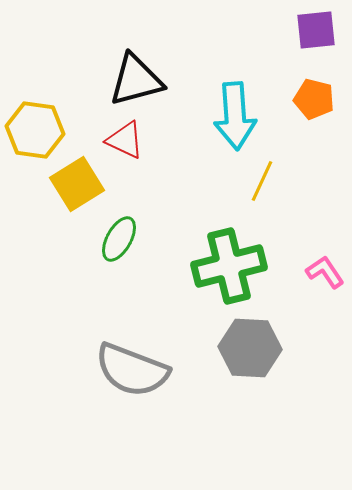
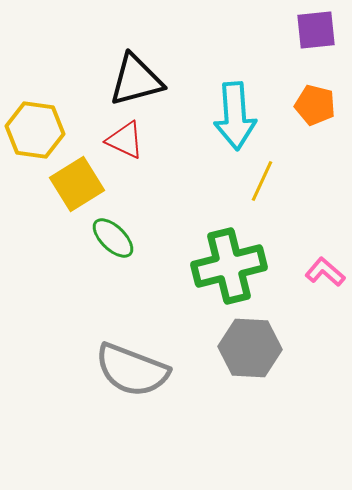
orange pentagon: moved 1 px right, 6 px down
green ellipse: moved 6 px left, 1 px up; rotated 75 degrees counterclockwise
pink L-shape: rotated 15 degrees counterclockwise
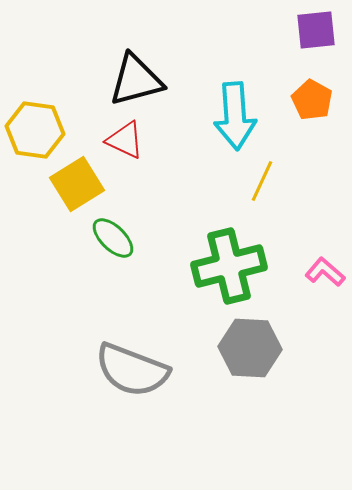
orange pentagon: moved 3 px left, 5 px up; rotated 15 degrees clockwise
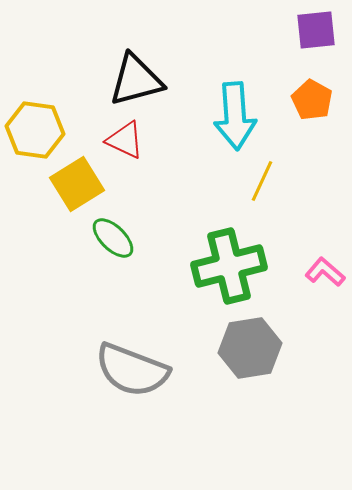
gray hexagon: rotated 12 degrees counterclockwise
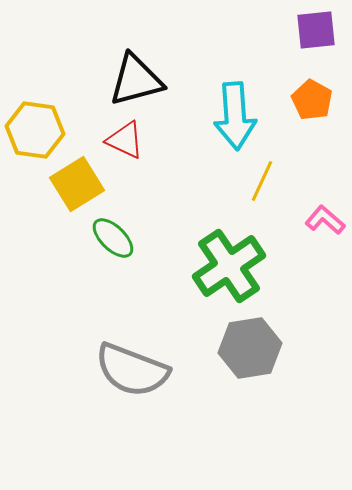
green cross: rotated 20 degrees counterclockwise
pink L-shape: moved 52 px up
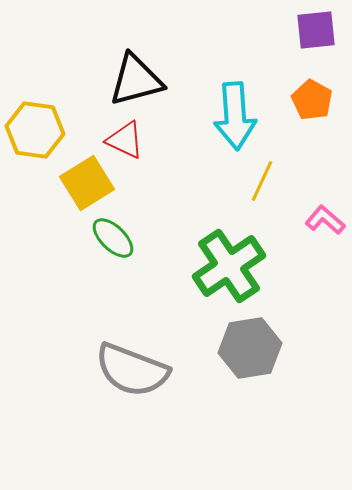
yellow square: moved 10 px right, 1 px up
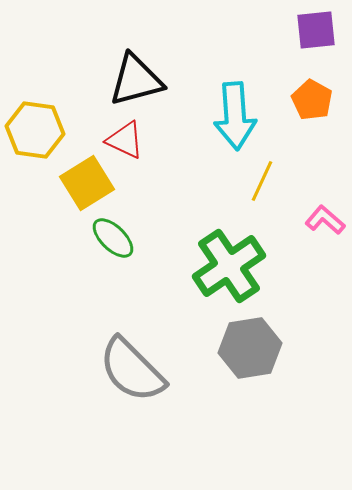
gray semicircle: rotated 24 degrees clockwise
